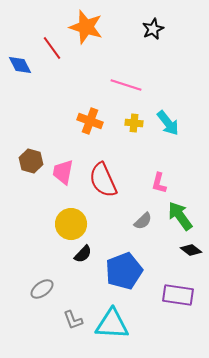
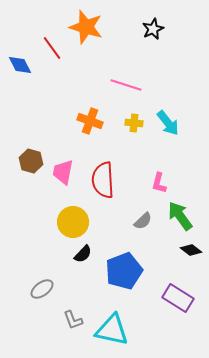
red semicircle: rotated 21 degrees clockwise
yellow circle: moved 2 px right, 2 px up
purple rectangle: moved 3 px down; rotated 24 degrees clockwise
cyan triangle: moved 6 px down; rotated 9 degrees clockwise
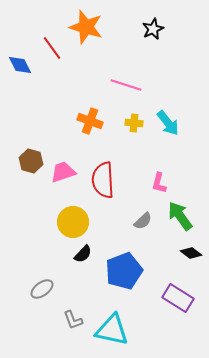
pink trapezoid: rotated 60 degrees clockwise
black diamond: moved 3 px down
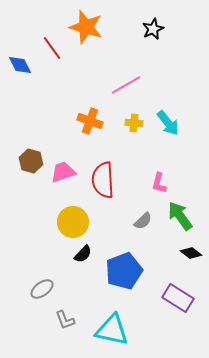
pink line: rotated 48 degrees counterclockwise
gray L-shape: moved 8 px left
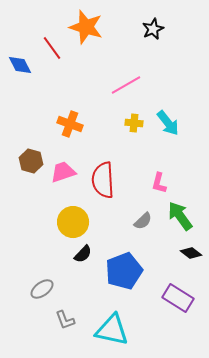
orange cross: moved 20 px left, 3 px down
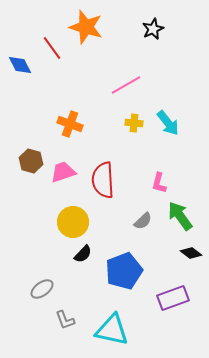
purple rectangle: moved 5 px left; rotated 52 degrees counterclockwise
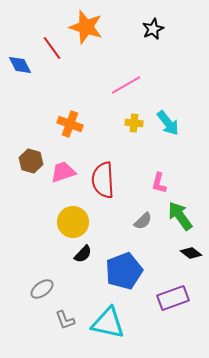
cyan triangle: moved 4 px left, 7 px up
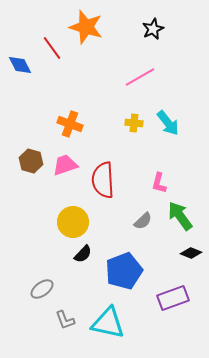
pink line: moved 14 px right, 8 px up
pink trapezoid: moved 2 px right, 7 px up
black diamond: rotated 15 degrees counterclockwise
